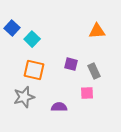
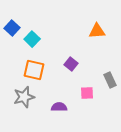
purple square: rotated 24 degrees clockwise
gray rectangle: moved 16 px right, 9 px down
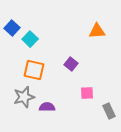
cyan square: moved 2 px left
gray rectangle: moved 1 px left, 31 px down
purple semicircle: moved 12 px left
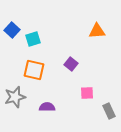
blue square: moved 2 px down
cyan square: moved 3 px right; rotated 28 degrees clockwise
gray star: moved 9 px left
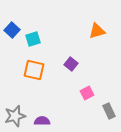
orange triangle: rotated 12 degrees counterclockwise
pink square: rotated 24 degrees counterclockwise
gray star: moved 19 px down
purple semicircle: moved 5 px left, 14 px down
